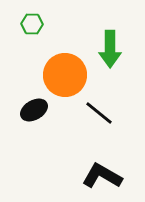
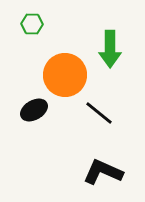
black L-shape: moved 1 px right, 4 px up; rotated 6 degrees counterclockwise
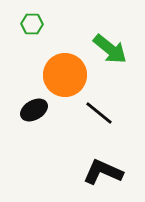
green arrow: rotated 51 degrees counterclockwise
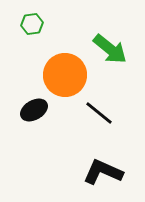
green hexagon: rotated 10 degrees counterclockwise
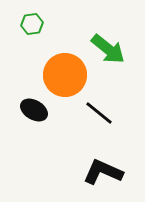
green arrow: moved 2 px left
black ellipse: rotated 60 degrees clockwise
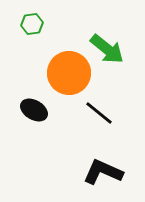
green arrow: moved 1 px left
orange circle: moved 4 px right, 2 px up
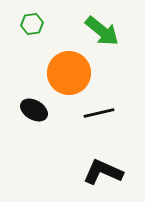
green arrow: moved 5 px left, 18 px up
black line: rotated 52 degrees counterclockwise
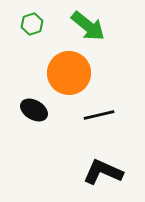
green hexagon: rotated 10 degrees counterclockwise
green arrow: moved 14 px left, 5 px up
black line: moved 2 px down
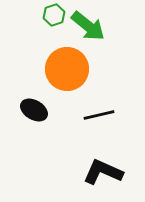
green hexagon: moved 22 px right, 9 px up
orange circle: moved 2 px left, 4 px up
